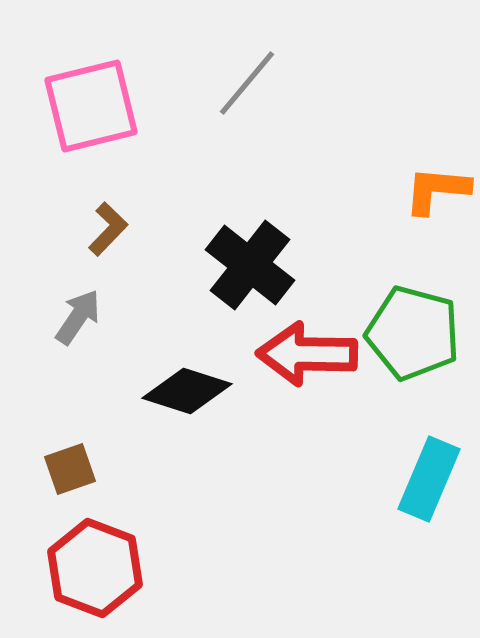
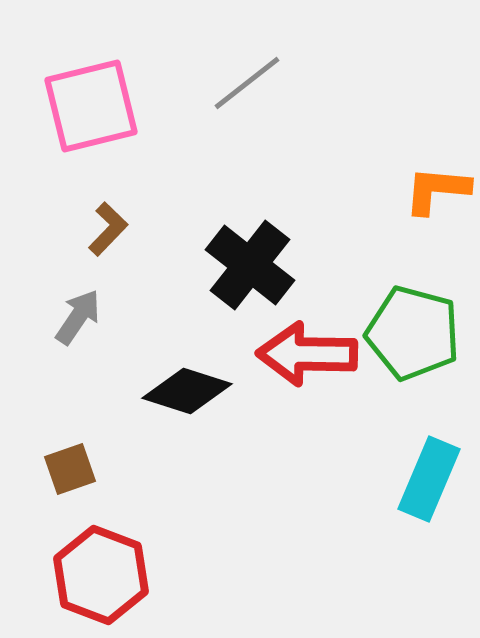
gray line: rotated 12 degrees clockwise
red hexagon: moved 6 px right, 7 px down
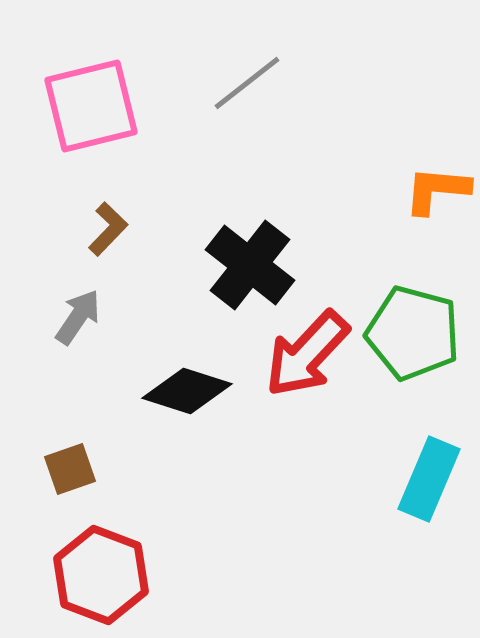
red arrow: rotated 48 degrees counterclockwise
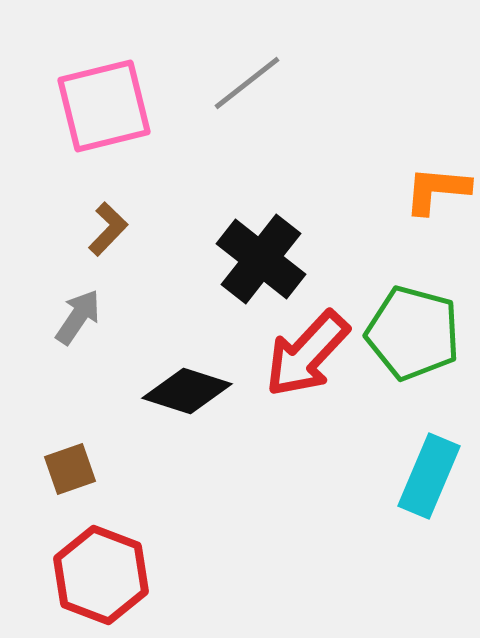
pink square: moved 13 px right
black cross: moved 11 px right, 6 px up
cyan rectangle: moved 3 px up
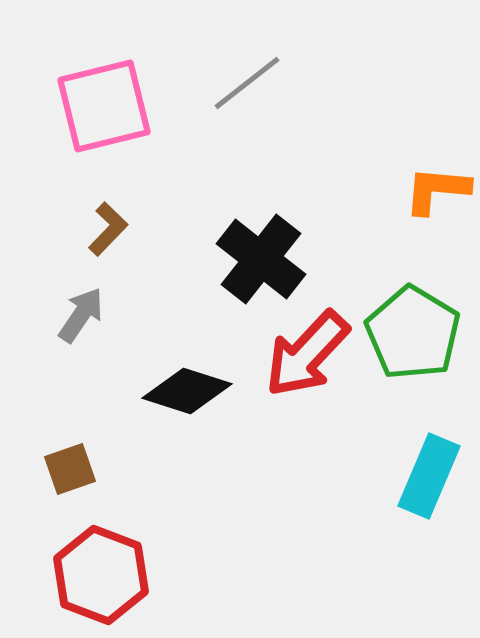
gray arrow: moved 3 px right, 2 px up
green pentagon: rotated 16 degrees clockwise
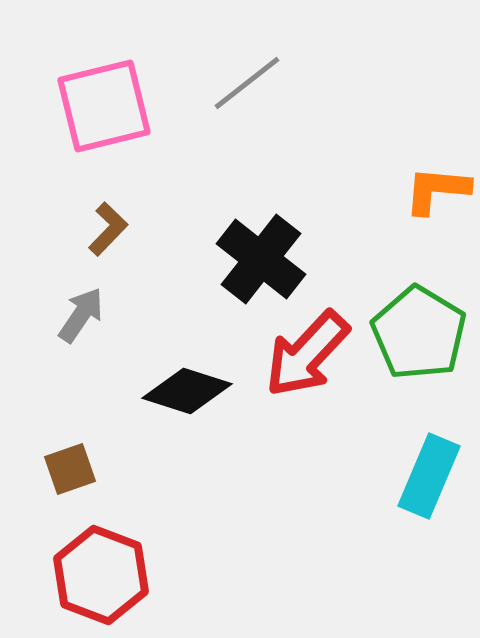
green pentagon: moved 6 px right
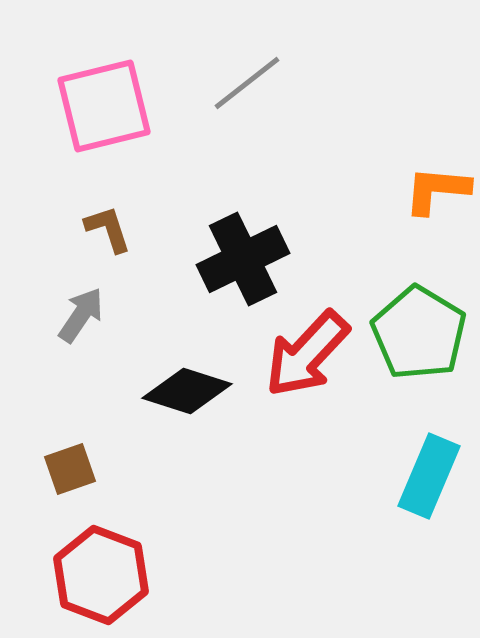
brown L-shape: rotated 62 degrees counterclockwise
black cross: moved 18 px left; rotated 26 degrees clockwise
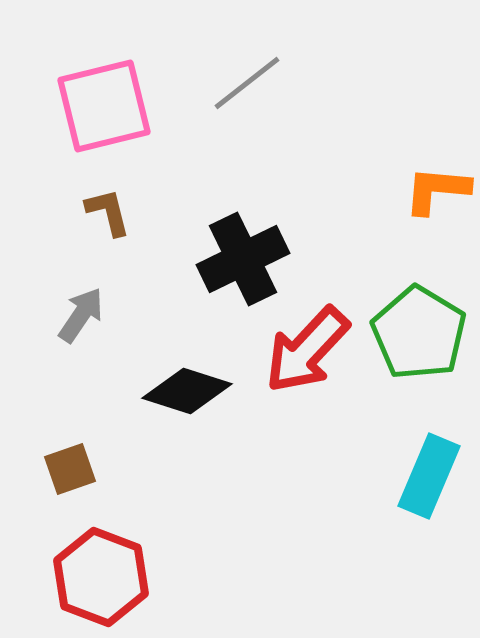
brown L-shape: moved 17 px up; rotated 4 degrees clockwise
red arrow: moved 4 px up
red hexagon: moved 2 px down
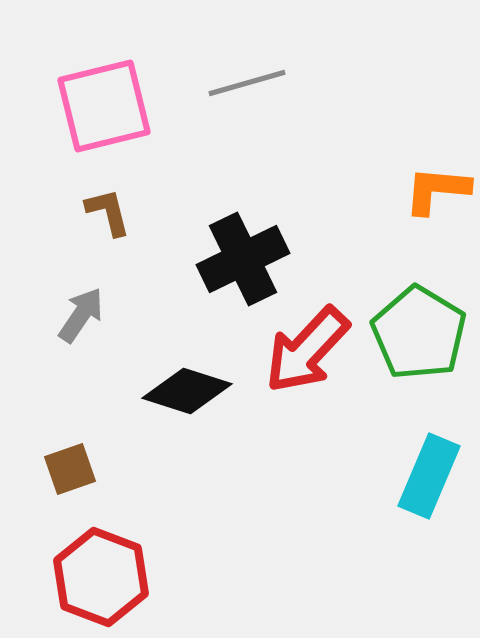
gray line: rotated 22 degrees clockwise
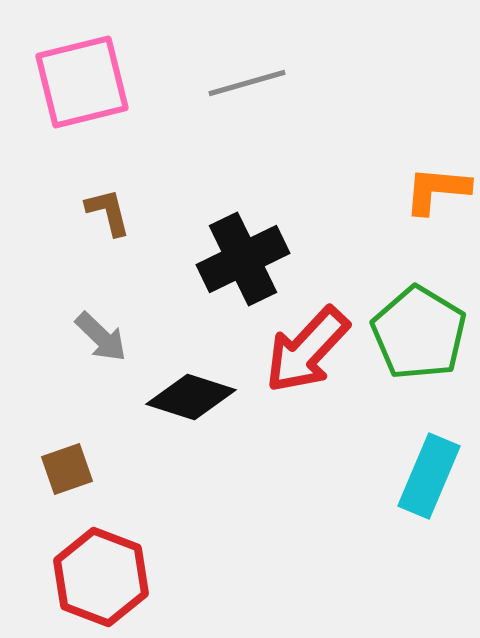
pink square: moved 22 px left, 24 px up
gray arrow: moved 20 px right, 22 px down; rotated 100 degrees clockwise
black diamond: moved 4 px right, 6 px down
brown square: moved 3 px left
